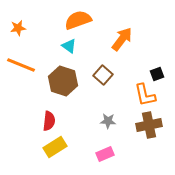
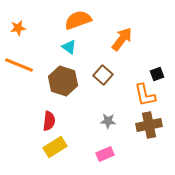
cyan triangle: moved 1 px down
orange line: moved 2 px left
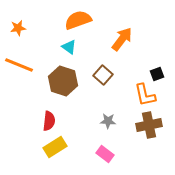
pink rectangle: rotated 60 degrees clockwise
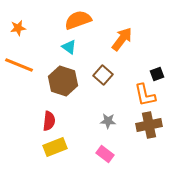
yellow rectangle: rotated 10 degrees clockwise
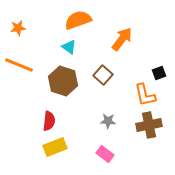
black square: moved 2 px right, 1 px up
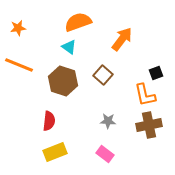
orange semicircle: moved 2 px down
black square: moved 3 px left
yellow rectangle: moved 5 px down
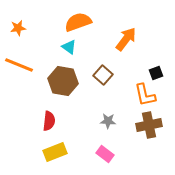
orange arrow: moved 4 px right
brown hexagon: rotated 8 degrees counterclockwise
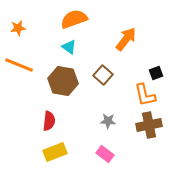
orange semicircle: moved 4 px left, 3 px up
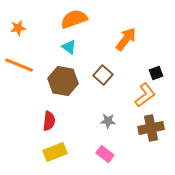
orange L-shape: rotated 115 degrees counterclockwise
brown cross: moved 2 px right, 3 px down
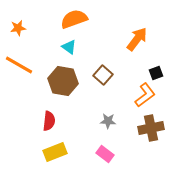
orange arrow: moved 11 px right
orange line: rotated 8 degrees clockwise
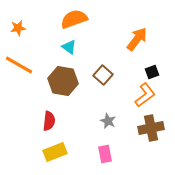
black square: moved 4 px left, 1 px up
gray star: rotated 21 degrees clockwise
pink rectangle: rotated 42 degrees clockwise
